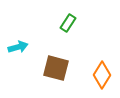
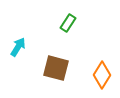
cyan arrow: rotated 42 degrees counterclockwise
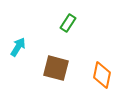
orange diamond: rotated 20 degrees counterclockwise
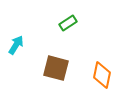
green rectangle: rotated 24 degrees clockwise
cyan arrow: moved 2 px left, 2 px up
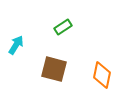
green rectangle: moved 5 px left, 4 px down
brown square: moved 2 px left, 1 px down
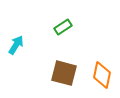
brown square: moved 10 px right, 4 px down
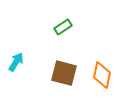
cyan arrow: moved 17 px down
